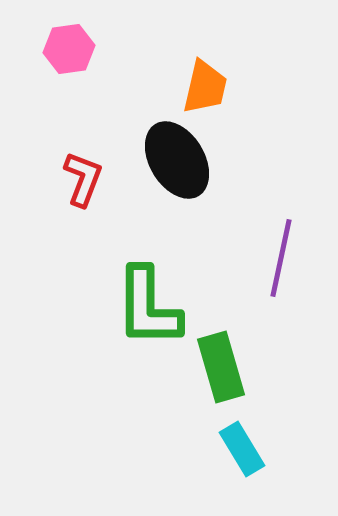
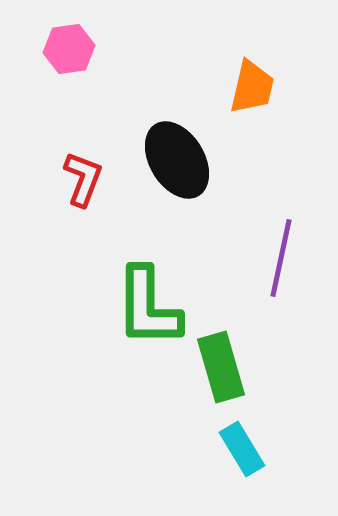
orange trapezoid: moved 47 px right
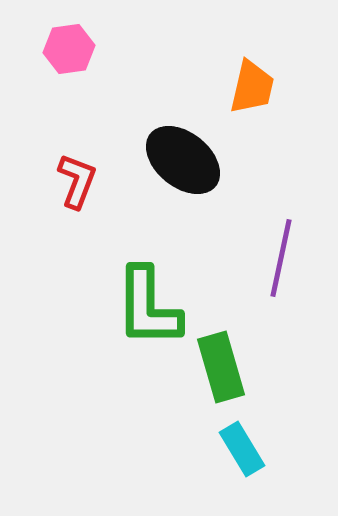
black ellipse: moved 6 px right; rotated 20 degrees counterclockwise
red L-shape: moved 6 px left, 2 px down
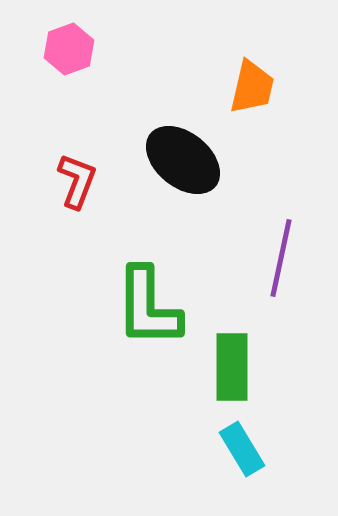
pink hexagon: rotated 12 degrees counterclockwise
green rectangle: moved 11 px right; rotated 16 degrees clockwise
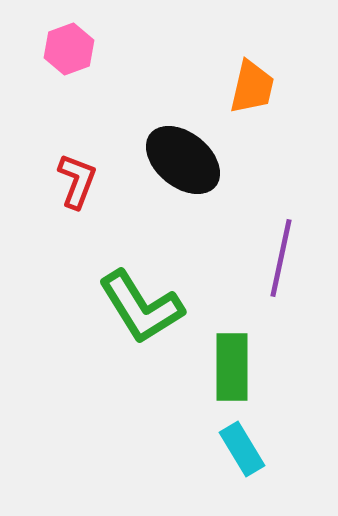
green L-shape: moved 7 px left; rotated 32 degrees counterclockwise
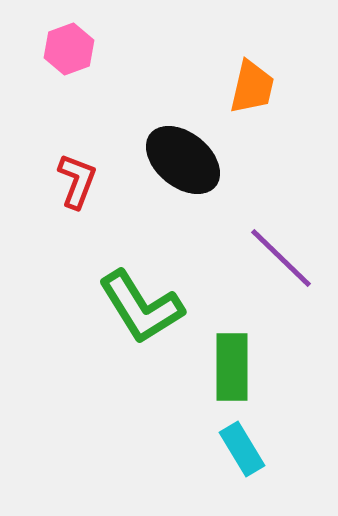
purple line: rotated 58 degrees counterclockwise
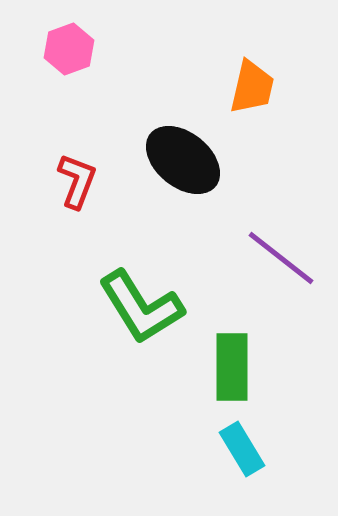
purple line: rotated 6 degrees counterclockwise
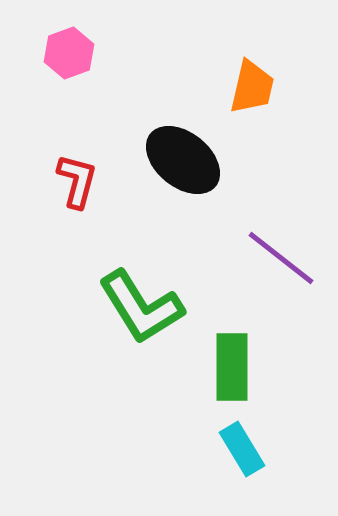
pink hexagon: moved 4 px down
red L-shape: rotated 6 degrees counterclockwise
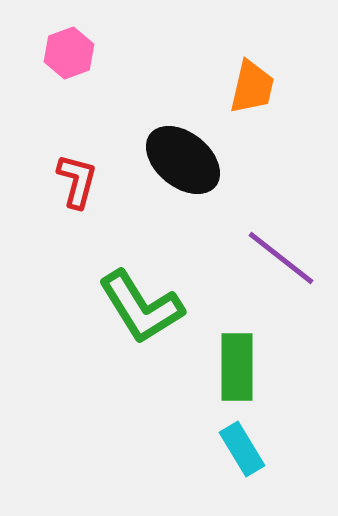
green rectangle: moved 5 px right
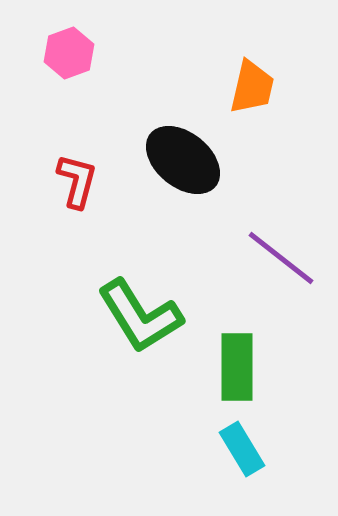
green L-shape: moved 1 px left, 9 px down
